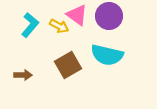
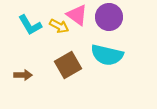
purple circle: moved 1 px down
cyan L-shape: rotated 110 degrees clockwise
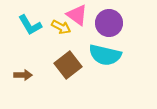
purple circle: moved 6 px down
yellow arrow: moved 2 px right, 1 px down
cyan semicircle: moved 2 px left
brown square: rotated 8 degrees counterclockwise
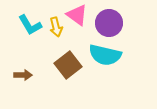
yellow arrow: moved 5 px left; rotated 48 degrees clockwise
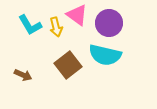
brown arrow: rotated 24 degrees clockwise
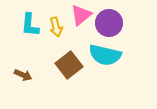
pink triangle: moved 4 px right; rotated 45 degrees clockwise
cyan L-shape: rotated 35 degrees clockwise
brown square: moved 1 px right
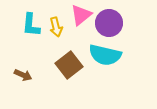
cyan L-shape: moved 1 px right
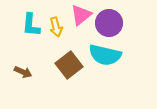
brown arrow: moved 3 px up
